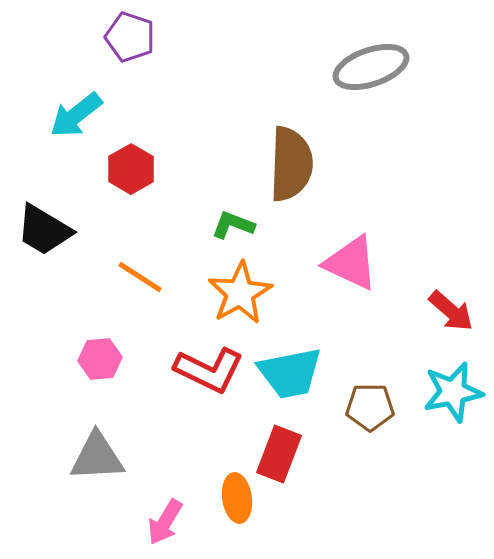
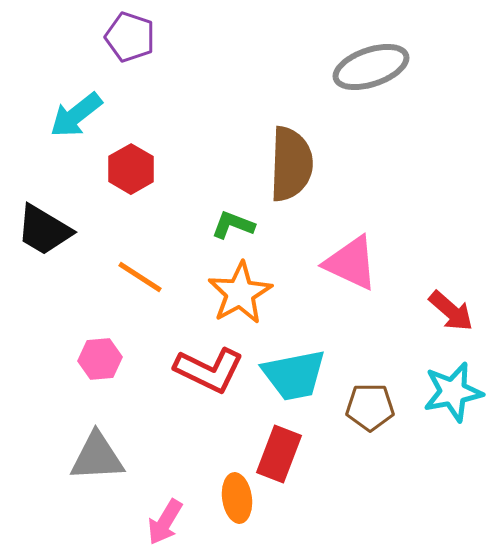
cyan trapezoid: moved 4 px right, 2 px down
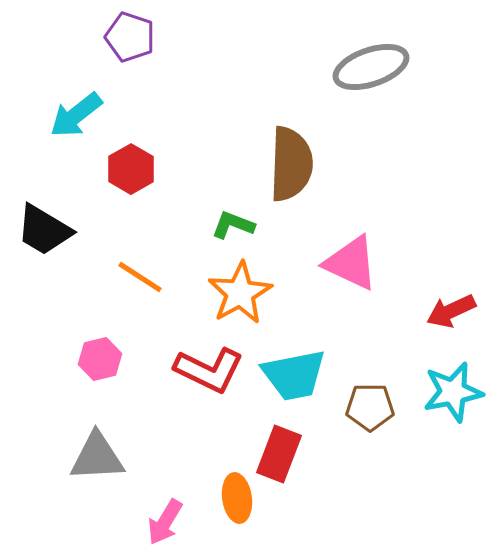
red arrow: rotated 114 degrees clockwise
pink hexagon: rotated 9 degrees counterclockwise
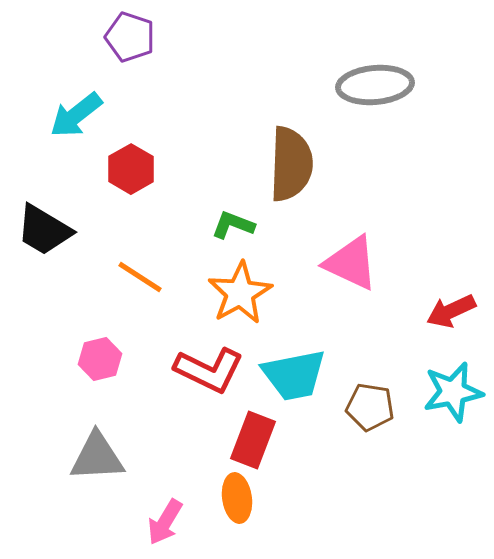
gray ellipse: moved 4 px right, 18 px down; rotated 14 degrees clockwise
brown pentagon: rotated 9 degrees clockwise
red rectangle: moved 26 px left, 14 px up
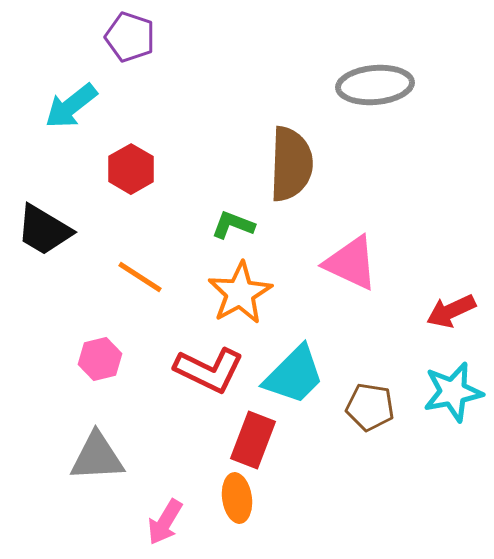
cyan arrow: moved 5 px left, 9 px up
cyan trapezoid: rotated 34 degrees counterclockwise
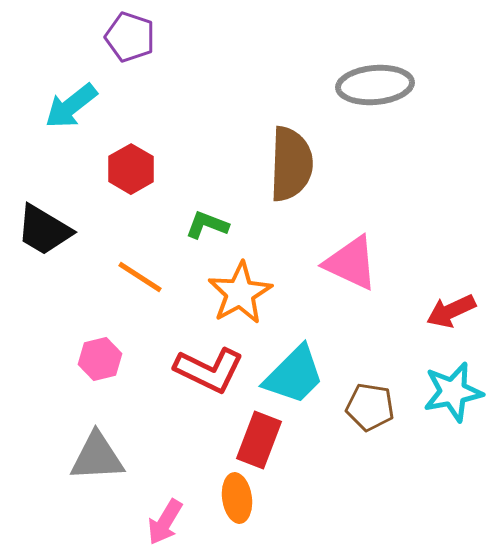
green L-shape: moved 26 px left
red rectangle: moved 6 px right
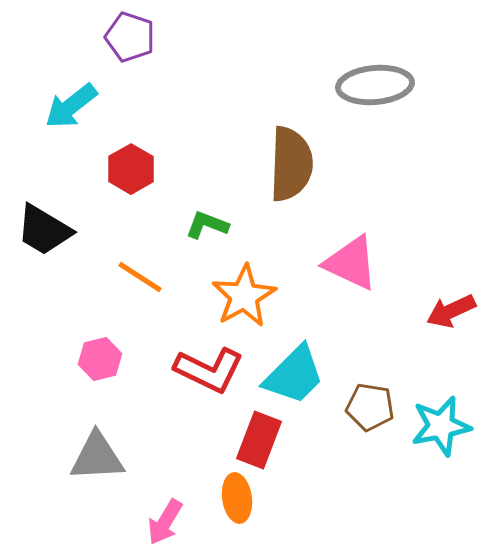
orange star: moved 4 px right, 3 px down
cyan star: moved 12 px left, 34 px down
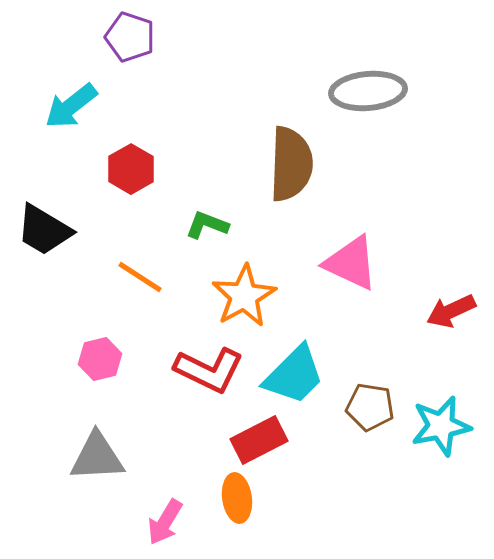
gray ellipse: moved 7 px left, 6 px down
red rectangle: rotated 42 degrees clockwise
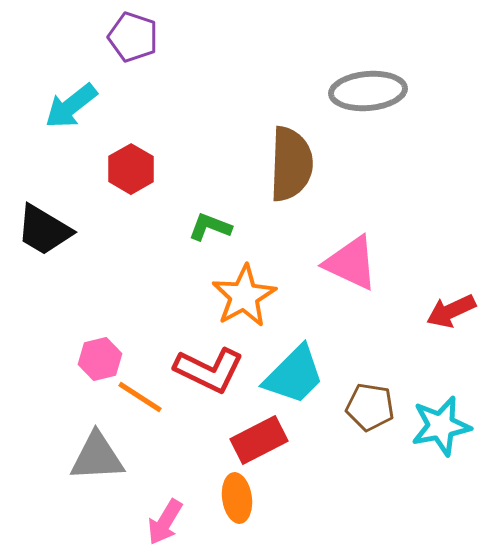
purple pentagon: moved 3 px right
green L-shape: moved 3 px right, 2 px down
orange line: moved 120 px down
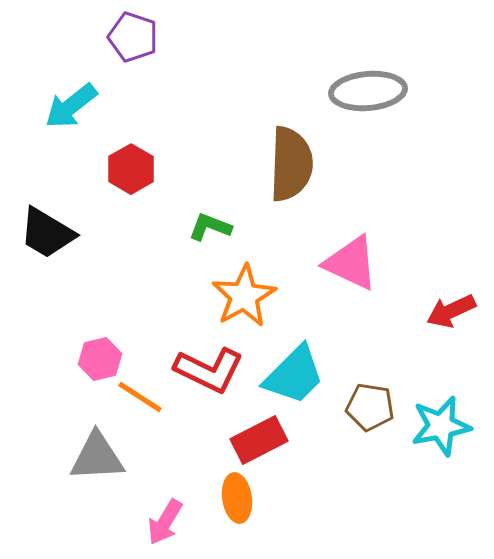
black trapezoid: moved 3 px right, 3 px down
